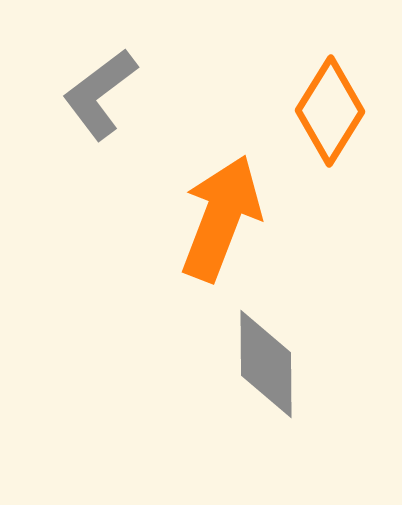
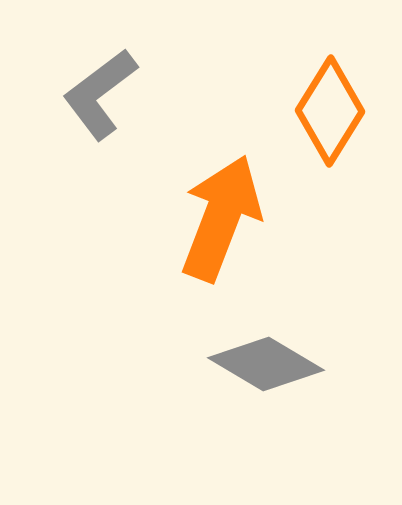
gray diamond: rotated 59 degrees counterclockwise
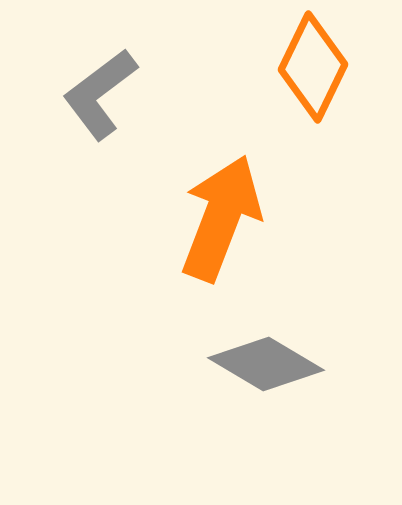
orange diamond: moved 17 px left, 44 px up; rotated 6 degrees counterclockwise
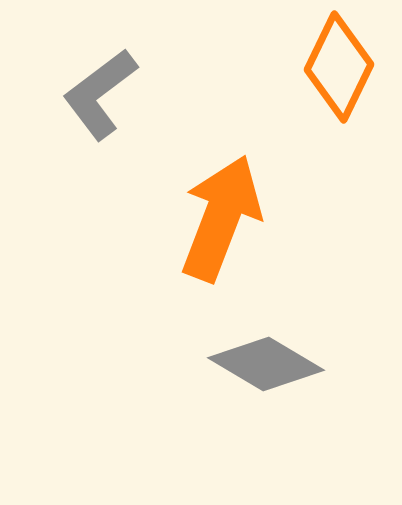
orange diamond: moved 26 px right
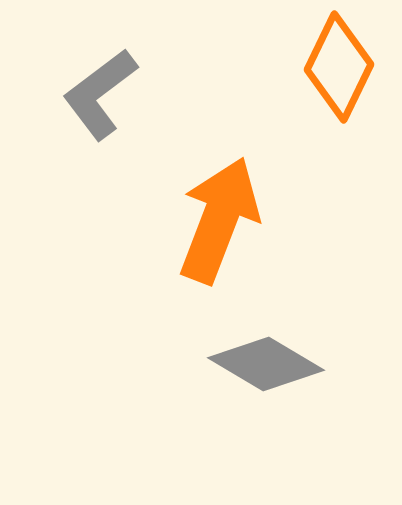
orange arrow: moved 2 px left, 2 px down
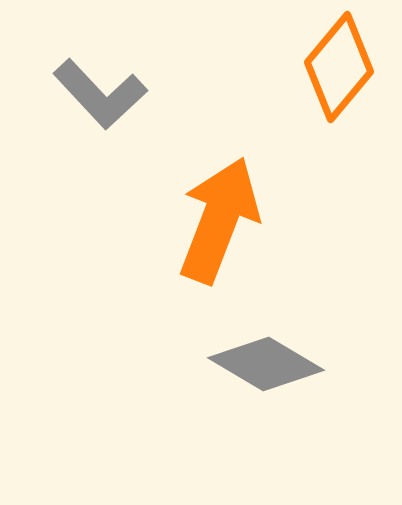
orange diamond: rotated 14 degrees clockwise
gray L-shape: rotated 96 degrees counterclockwise
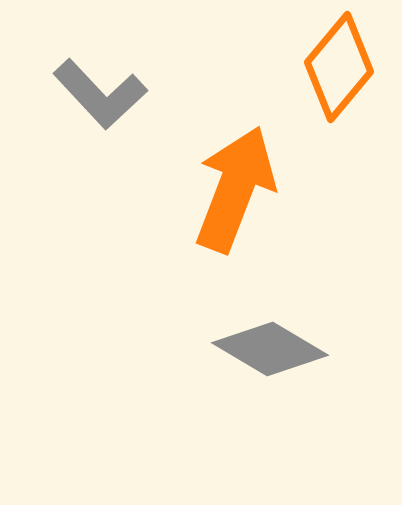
orange arrow: moved 16 px right, 31 px up
gray diamond: moved 4 px right, 15 px up
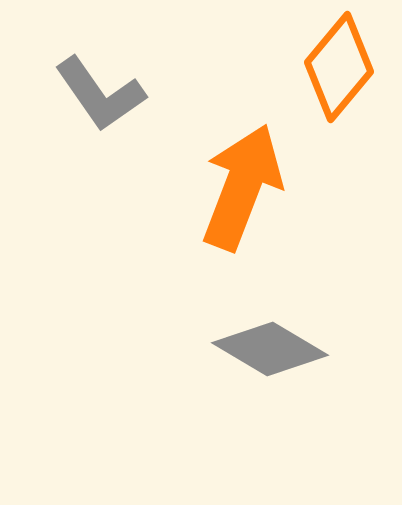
gray L-shape: rotated 8 degrees clockwise
orange arrow: moved 7 px right, 2 px up
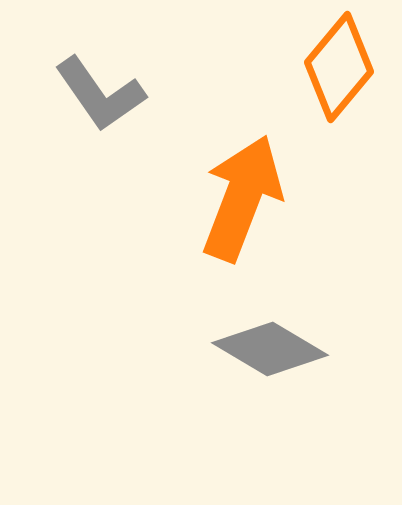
orange arrow: moved 11 px down
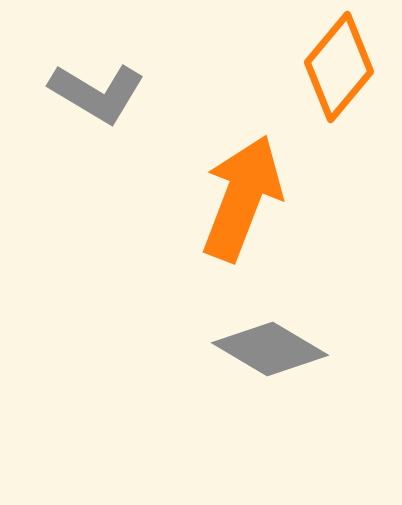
gray L-shape: moved 3 px left, 1 px up; rotated 24 degrees counterclockwise
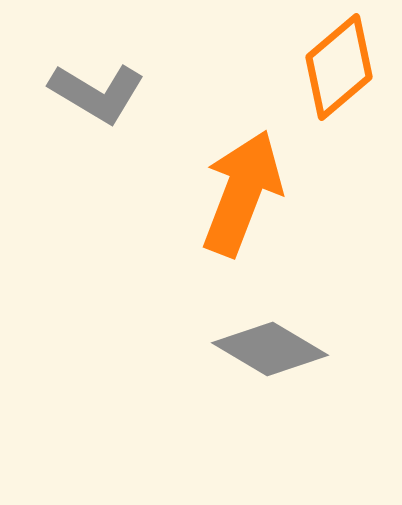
orange diamond: rotated 10 degrees clockwise
orange arrow: moved 5 px up
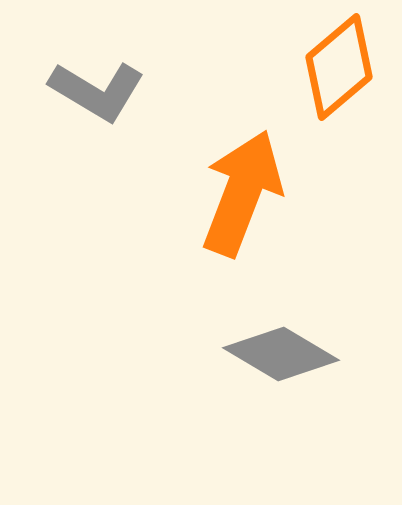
gray L-shape: moved 2 px up
gray diamond: moved 11 px right, 5 px down
